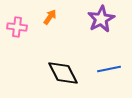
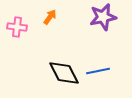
purple star: moved 2 px right, 2 px up; rotated 16 degrees clockwise
blue line: moved 11 px left, 2 px down
black diamond: moved 1 px right
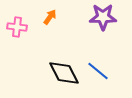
purple star: rotated 12 degrees clockwise
blue line: rotated 50 degrees clockwise
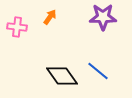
black diamond: moved 2 px left, 3 px down; rotated 8 degrees counterclockwise
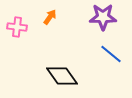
blue line: moved 13 px right, 17 px up
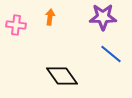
orange arrow: rotated 28 degrees counterclockwise
pink cross: moved 1 px left, 2 px up
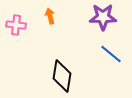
orange arrow: moved 1 px up; rotated 21 degrees counterclockwise
black diamond: rotated 44 degrees clockwise
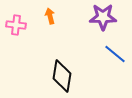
blue line: moved 4 px right
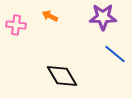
orange arrow: rotated 49 degrees counterclockwise
black diamond: rotated 40 degrees counterclockwise
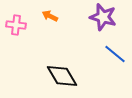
purple star: rotated 16 degrees clockwise
